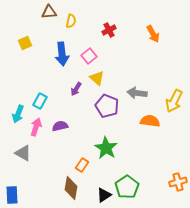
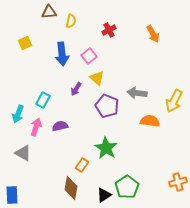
cyan rectangle: moved 3 px right, 1 px up
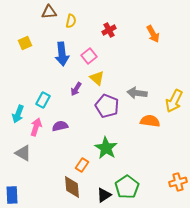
brown diamond: moved 1 px right, 1 px up; rotated 15 degrees counterclockwise
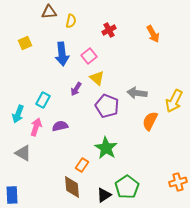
orange semicircle: rotated 72 degrees counterclockwise
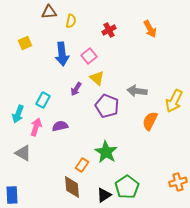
orange arrow: moved 3 px left, 5 px up
gray arrow: moved 2 px up
green star: moved 4 px down
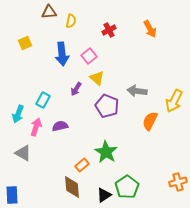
orange rectangle: rotated 16 degrees clockwise
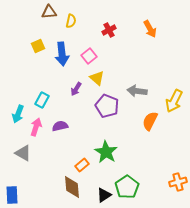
yellow square: moved 13 px right, 3 px down
cyan rectangle: moved 1 px left
